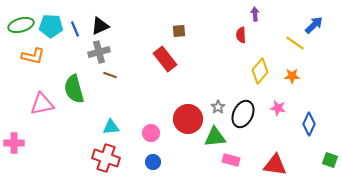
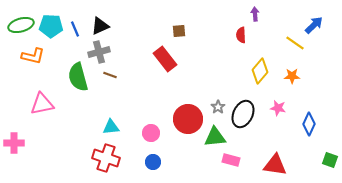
green semicircle: moved 4 px right, 12 px up
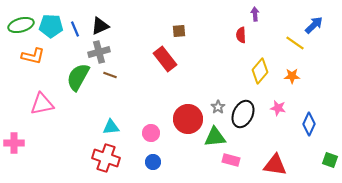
green semicircle: rotated 44 degrees clockwise
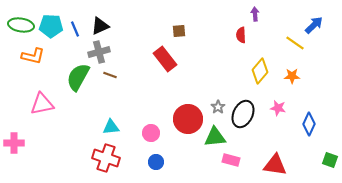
green ellipse: rotated 25 degrees clockwise
blue circle: moved 3 px right
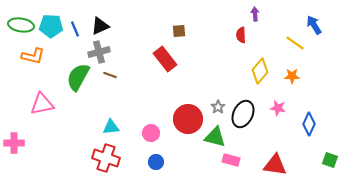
blue arrow: rotated 78 degrees counterclockwise
green triangle: rotated 20 degrees clockwise
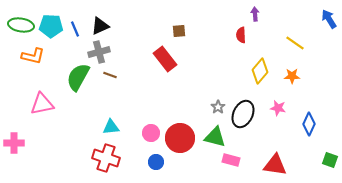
blue arrow: moved 15 px right, 6 px up
red circle: moved 8 px left, 19 px down
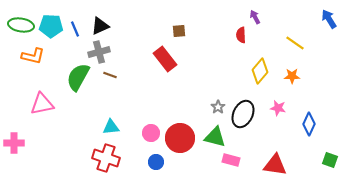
purple arrow: moved 3 px down; rotated 24 degrees counterclockwise
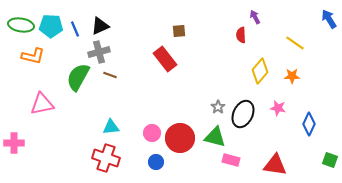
pink circle: moved 1 px right
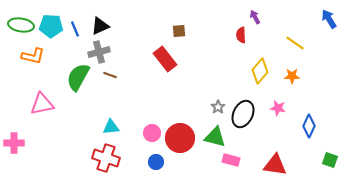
blue diamond: moved 2 px down
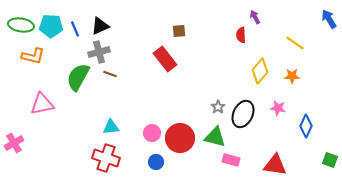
brown line: moved 1 px up
blue diamond: moved 3 px left
pink cross: rotated 30 degrees counterclockwise
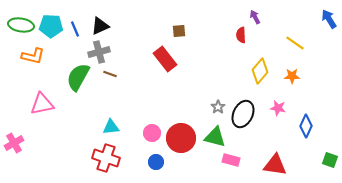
red circle: moved 1 px right
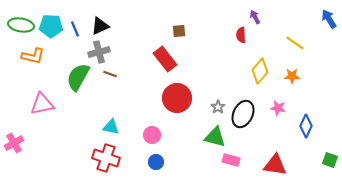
cyan triangle: rotated 18 degrees clockwise
pink circle: moved 2 px down
red circle: moved 4 px left, 40 px up
